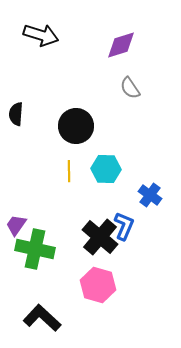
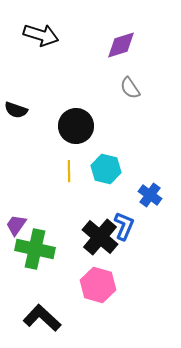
black semicircle: moved 4 px up; rotated 75 degrees counterclockwise
cyan hexagon: rotated 12 degrees clockwise
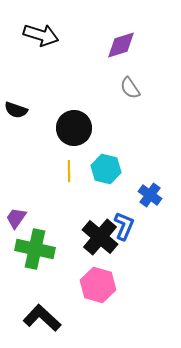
black circle: moved 2 px left, 2 px down
purple trapezoid: moved 7 px up
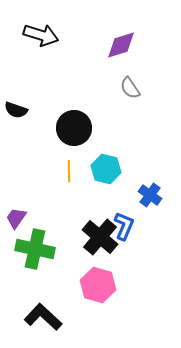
black L-shape: moved 1 px right, 1 px up
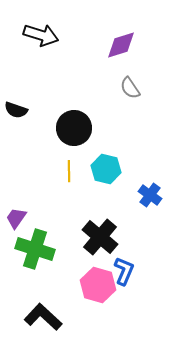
blue L-shape: moved 45 px down
green cross: rotated 6 degrees clockwise
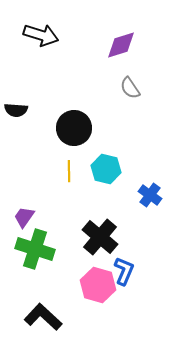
black semicircle: rotated 15 degrees counterclockwise
purple trapezoid: moved 8 px right, 1 px up
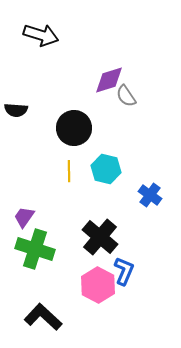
purple diamond: moved 12 px left, 35 px down
gray semicircle: moved 4 px left, 8 px down
pink hexagon: rotated 12 degrees clockwise
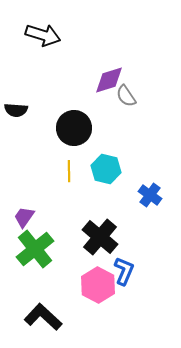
black arrow: moved 2 px right
green cross: rotated 33 degrees clockwise
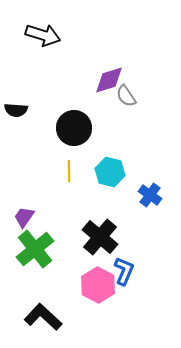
cyan hexagon: moved 4 px right, 3 px down
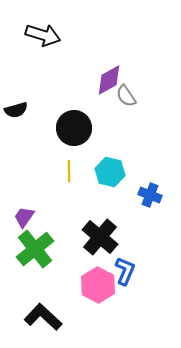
purple diamond: rotated 12 degrees counterclockwise
black semicircle: rotated 20 degrees counterclockwise
blue cross: rotated 15 degrees counterclockwise
blue L-shape: moved 1 px right
